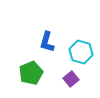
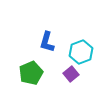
cyan hexagon: rotated 25 degrees clockwise
purple square: moved 5 px up
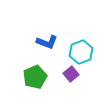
blue L-shape: rotated 85 degrees counterclockwise
green pentagon: moved 4 px right, 4 px down
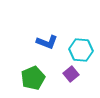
cyan hexagon: moved 2 px up; rotated 25 degrees clockwise
green pentagon: moved 2 px left, 1 px down
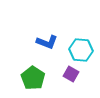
purple square: rotated 21 degrees counterclockwise
green pentagon: rotated 15 degrees counterclockwise
